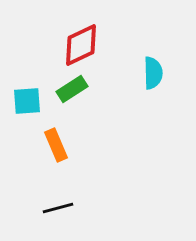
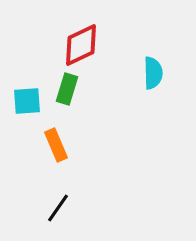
green rectangle: moved 5 px left; rotated 40 degrees counterclockwise
black line: rotated 40 degrees counterclockwise
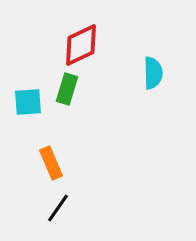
cyan square: moved 1 px right, 1 px down
orange rectangle: moved 5 px left, 18 px down
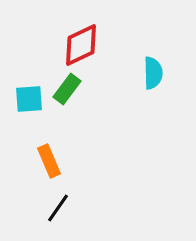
green rectangle: rotated 20 degrees clockwise
cyan square: moved 1 px right, 3 px up
orange rectangle: moved 2 px left, 2 px up
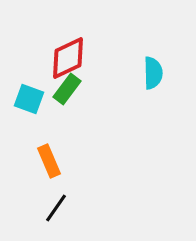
red diamond: moved 13 px left, 13 px down
cyan square: rotated 24 degrees clockwise
black line: moved 2 px left
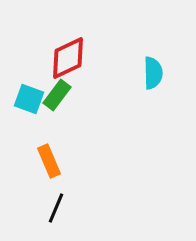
green rectangle: moved 10 px left, 6 px down
black line: rotated 12 degrees counterclockwise
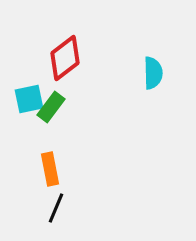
red diamond: moved 3 px left; rotated 12 degrees counterclockwise
green rectangle: moved 6 px left, 12 px down
cyan square: rotated 32 degrees counterclockwise
orange rectangle: moved 1 px right, 8 px down; rotated 12 degrees clockwise
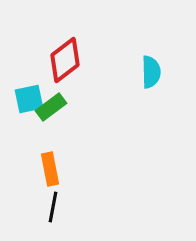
red diamond: moved 2 px down
cyan semicircle: moved 2 px left, 1 px up
green rectangle: rotated 16 degrees clockwise
black line: moved 3 px left, 1 px up; rotated 12 degrees counterclockwise
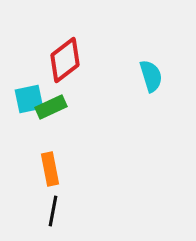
cyan semicircle: moved 4 px down; rotated 16 degrees counterclockwise
green rectangle: rotated 12 degrees clockwise
black line: moved 4 px down
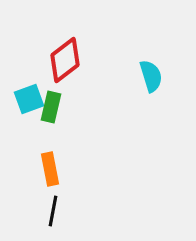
cyan square: rotated 8 degrees counterclockwise
green rectangle: rotated 52 degrees counterclockwise
